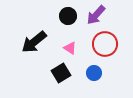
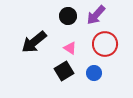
black square: moved 3 px right, 2 px up
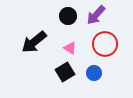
black square: moved 1 px right, 1 px down
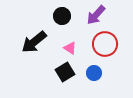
black circle: moved 6 px left
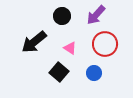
black square: moved 6 px left; rotated 18 degrees counterclockwise
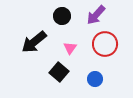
pink triangle: rotated 32 degrees clockwise
blue circle: moved 1 px right, 6 px down
